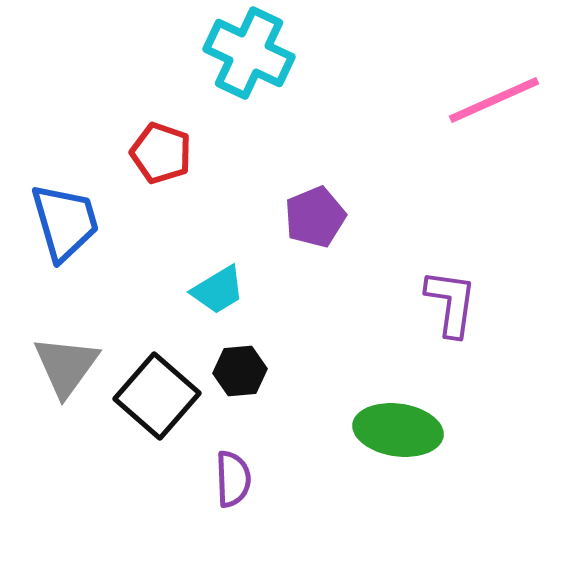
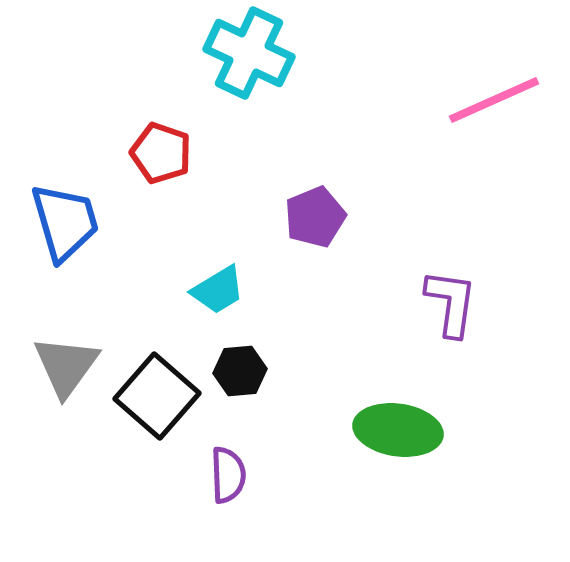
purple semicircle: moved 5 px left, 4 px up
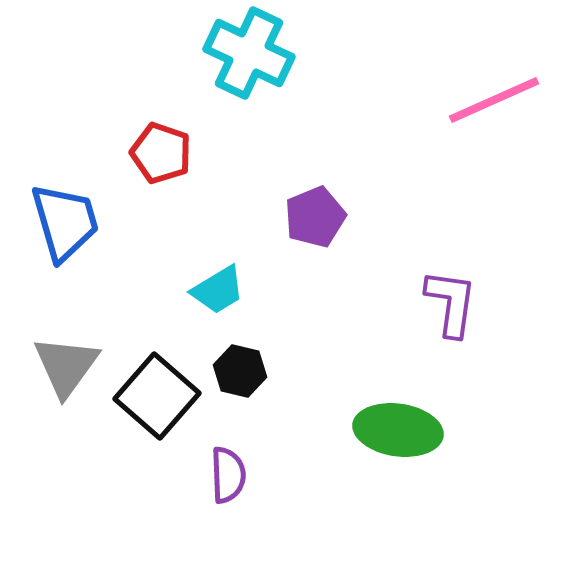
black hexagon: rotated 18 degrees clockwise
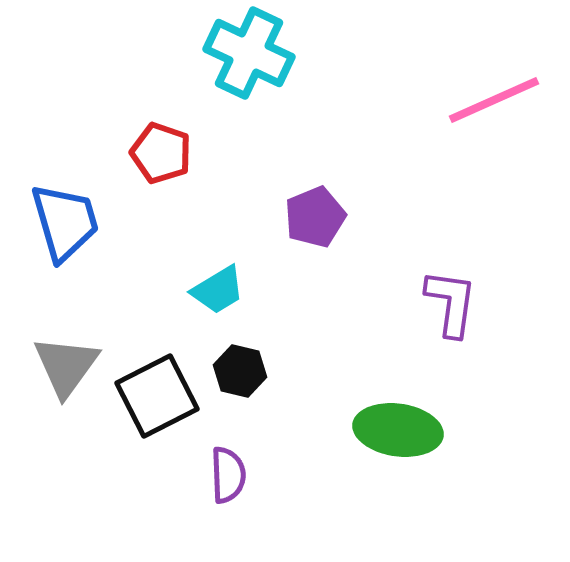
black square: rotated 22 degrees clockwise
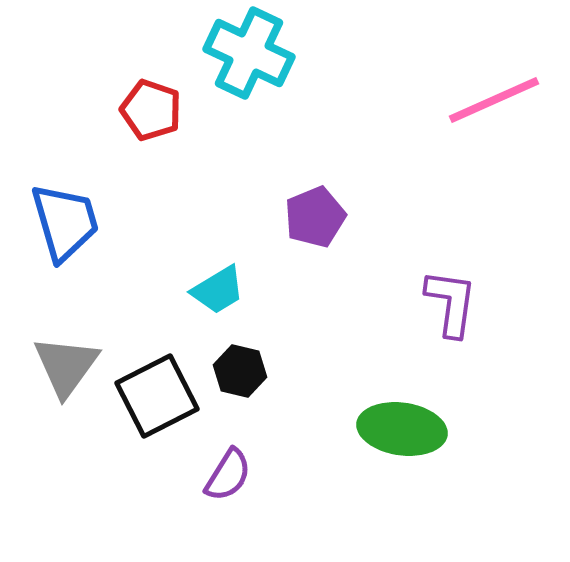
red pentagon: moved 10 px left, 43 px up
green ellipse: moved 4 px right, 1 px up
purple semicircle: rotated 34 degrees clockwise
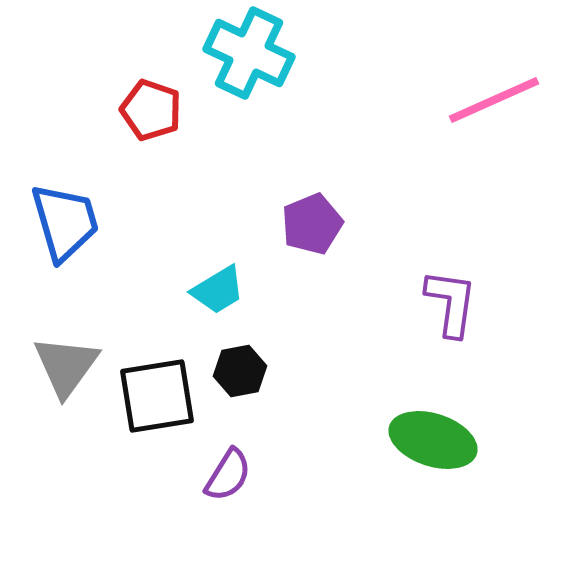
purple pentagon: moved 3 px left, 7 px down
black hexagon: rotated 24 degrees counterclockwise
black square: rotated 18 degrees clockwise
green ellipse: moved 31 px right, 11 px down; rotated 10 degrees clockwise
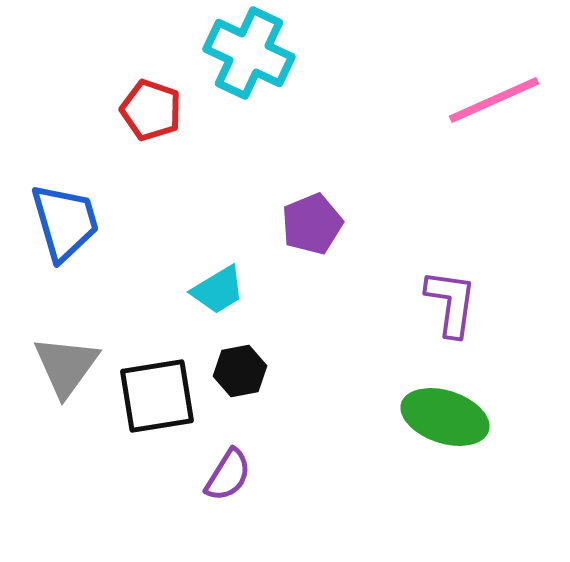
green ellipse: moved 12 px right, 23 px up
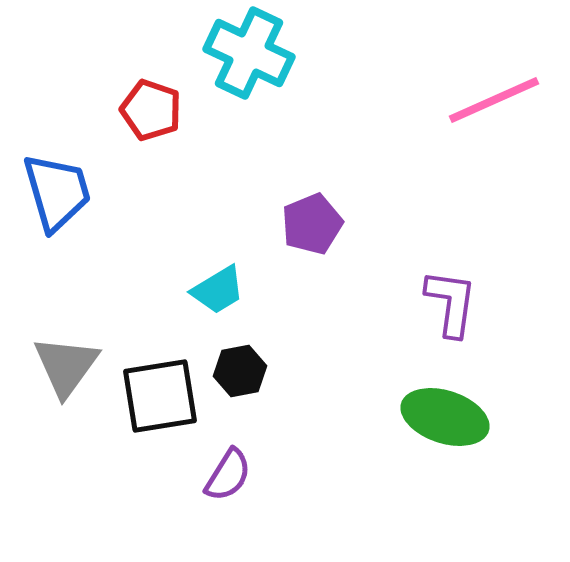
blue trapezoid: moved 8 px left, 30 px up
black square: moved 3 px right
